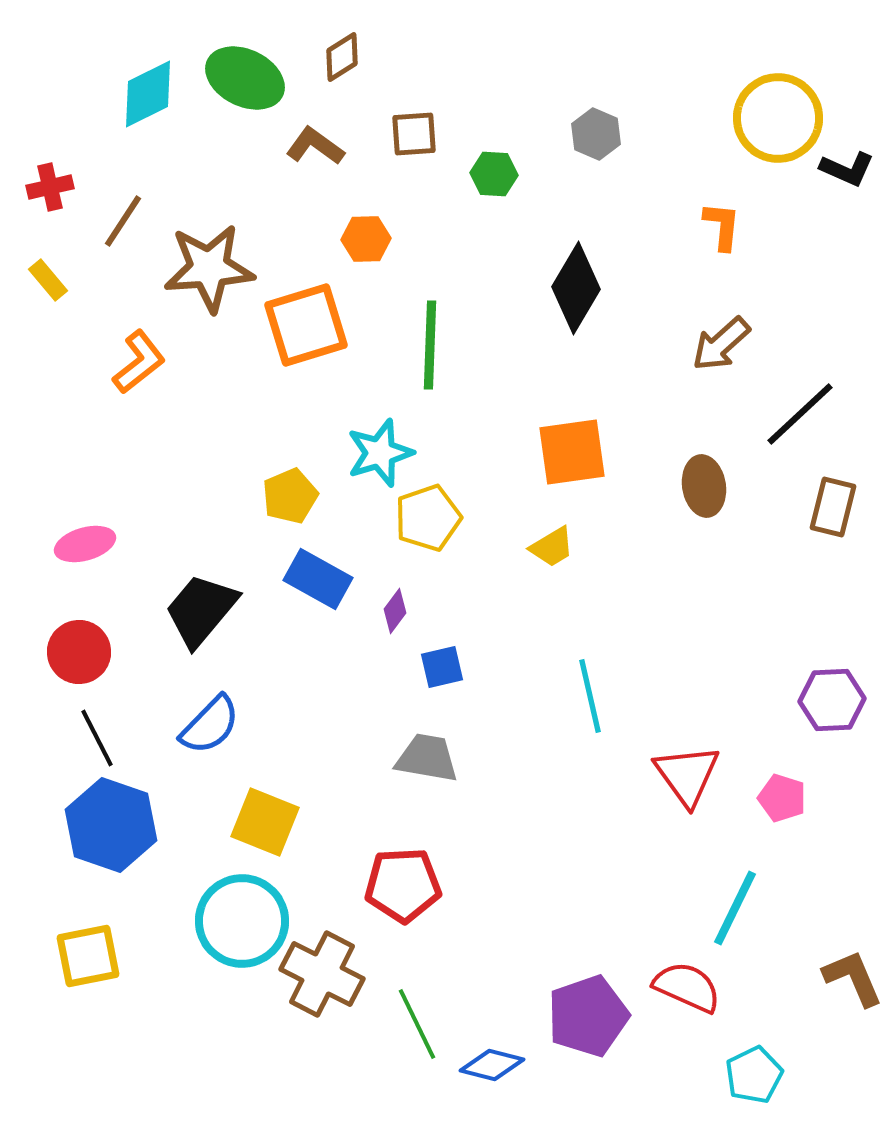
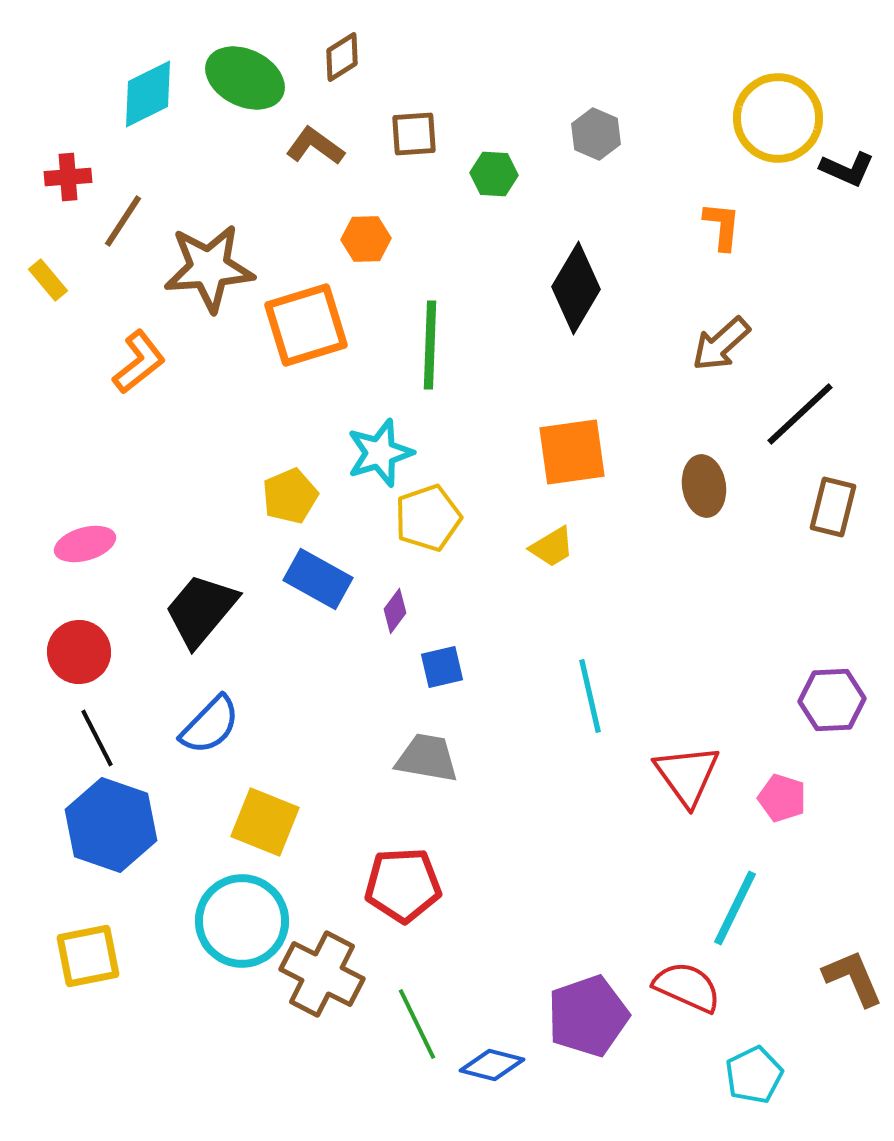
red cross at (50, 187): moved 18 px right, 10 px up; rotated 9 degrees clockwise
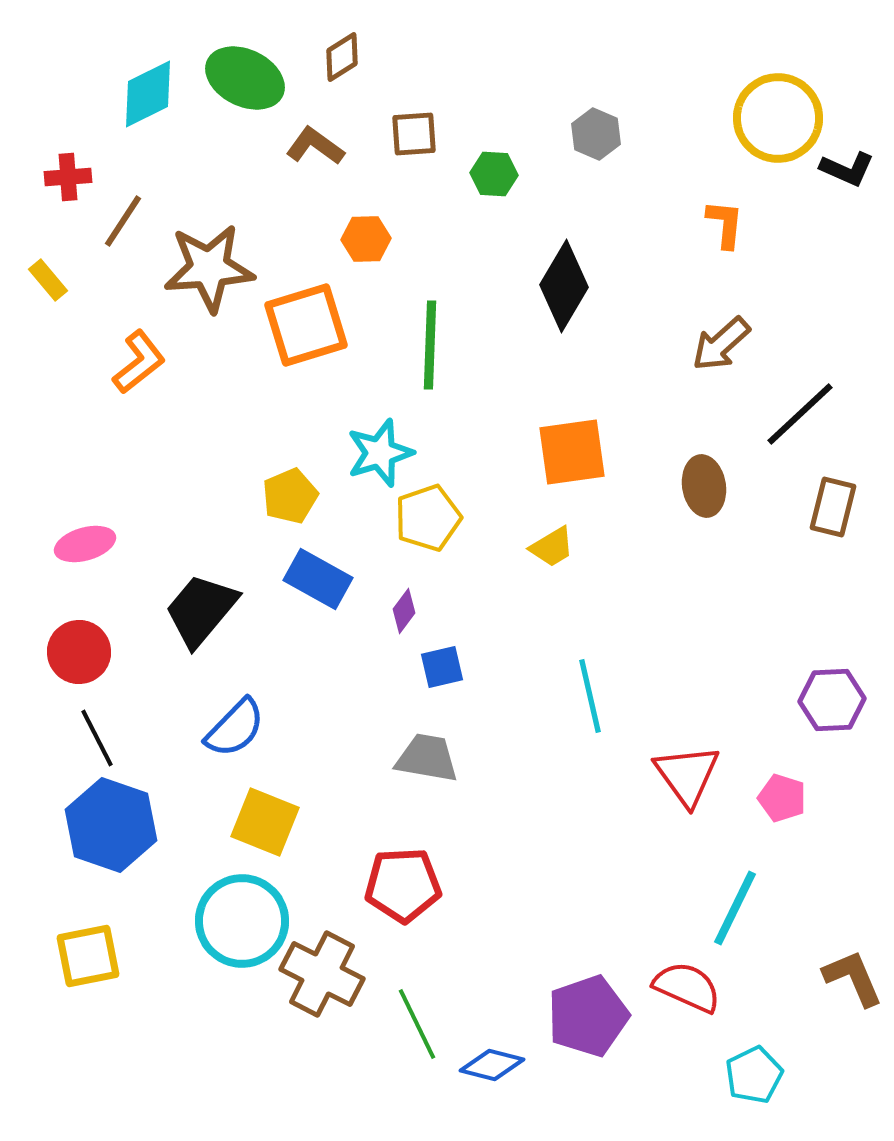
orange L-shape at (722, 226): moved 3 px right, 2 px up
black diamond at (576, 288): moved 12 px left, 2 px up
purple diamond at (395, 611): moved 9 px right
blue semicircle at (210, 725): moved 25 px right, 3 px down
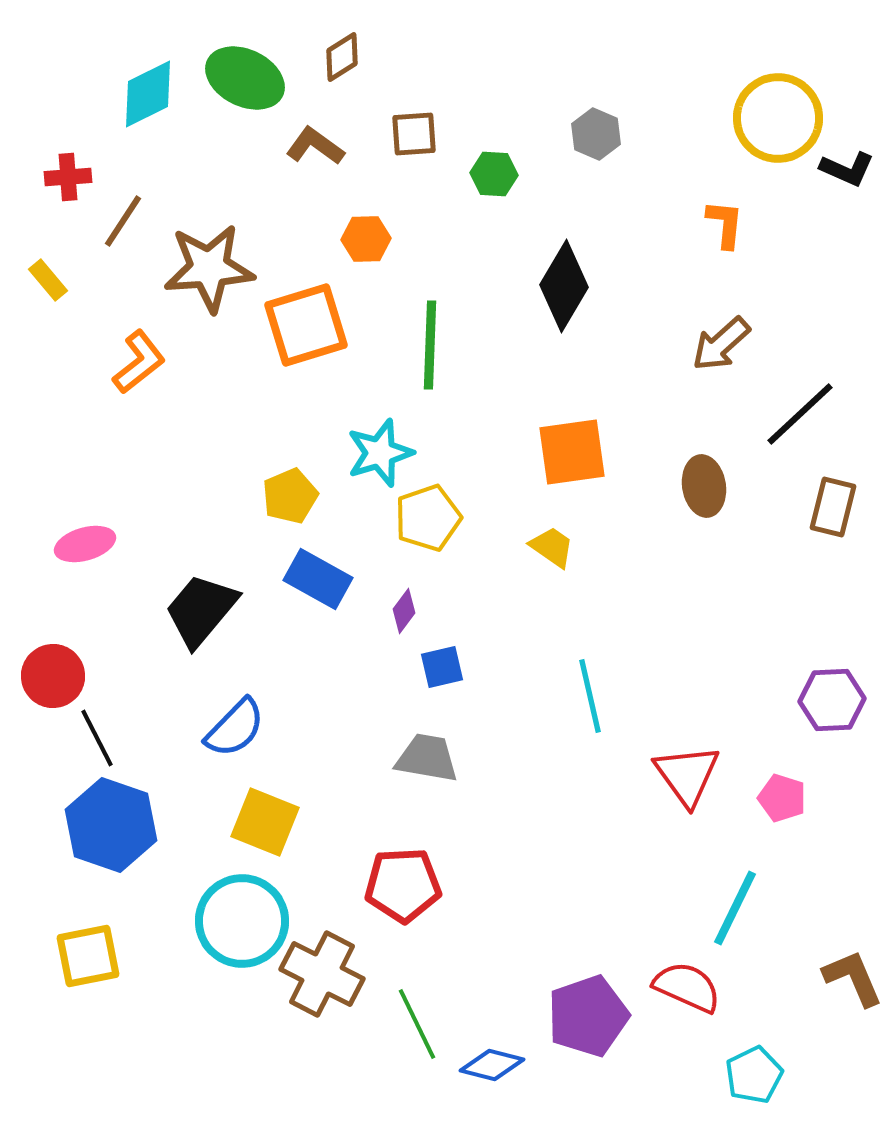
yellow trapezoid at (552, 547): rotated 114 degrees counterclockwise
red circle at (79, 652): moved 26 px left, 24 px down
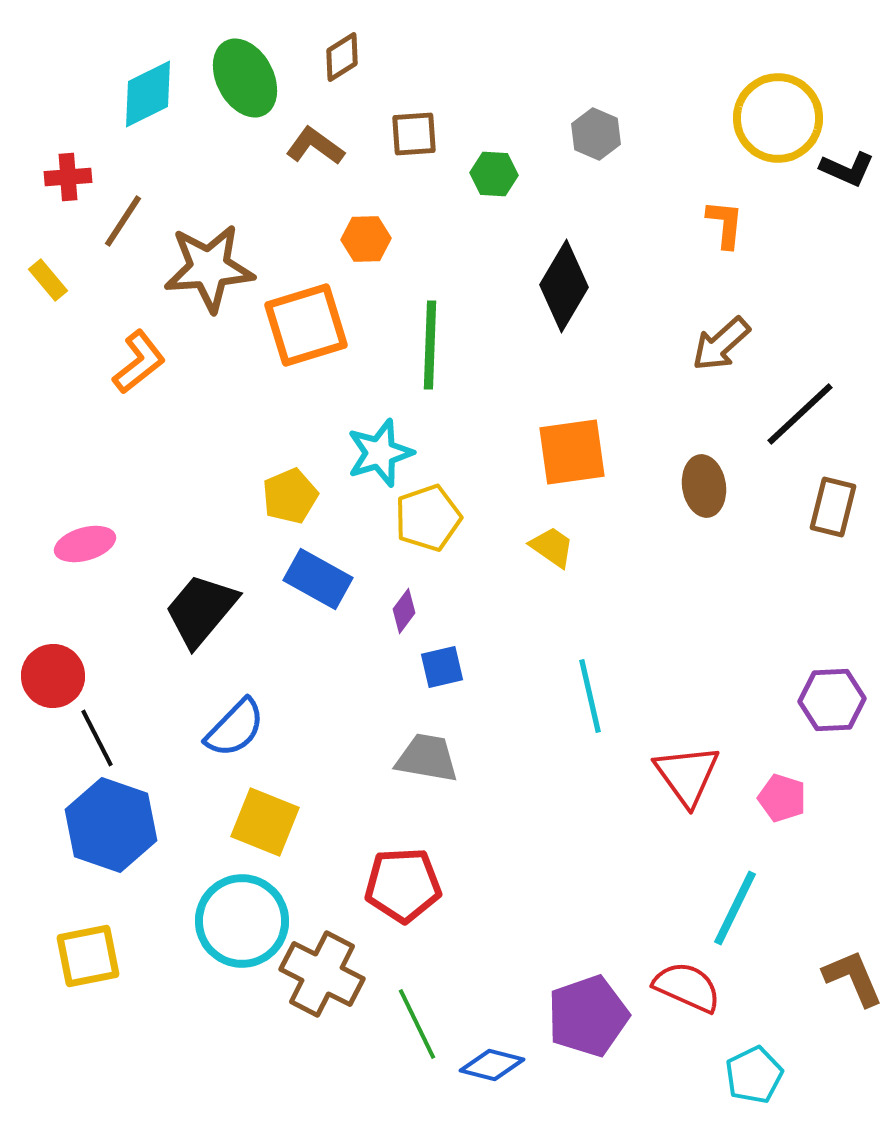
green ellipse at (245, 78): rotated 36 degrees clockwise
